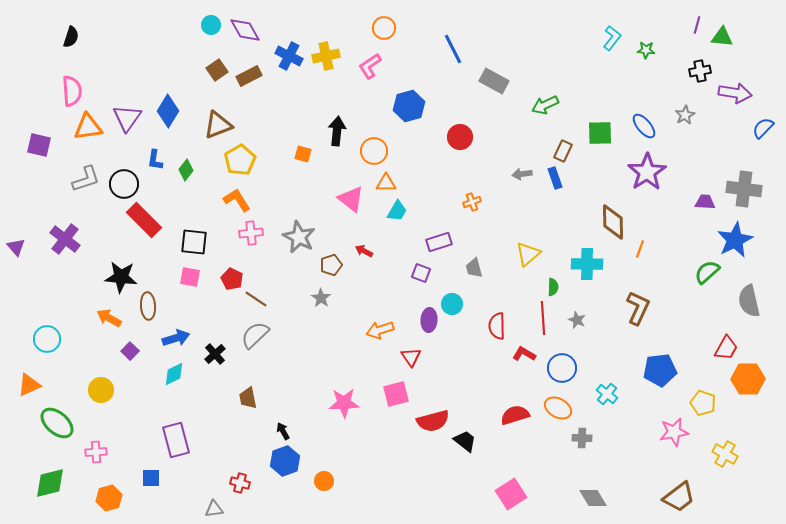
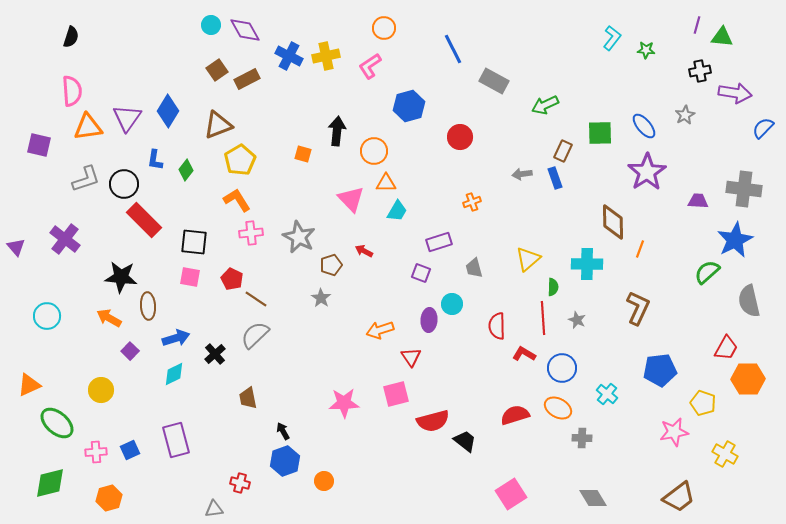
brown rectangle at (249, 76): moved 2 px left, 3 px down
pink triangle at (351, 199): rotated 8 degrees clockwise
purple trapezoid at (705, 202): moved 7 px left, 1 px up
yellow triangle at (528, 254): moved 5 px down
cyan circle at (47, 339): moved 23 px up
blue square at (151, 478): moved 21 px left, 28 px up; rotated 24 degrees counterclockwise
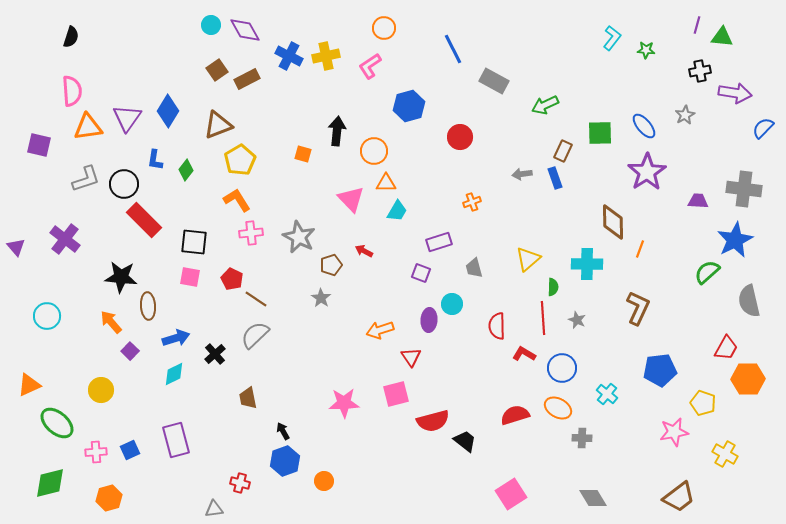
orange arrow at (109, 318): moved 2 px right, 4 px down; rotated 20 degrees clockwise
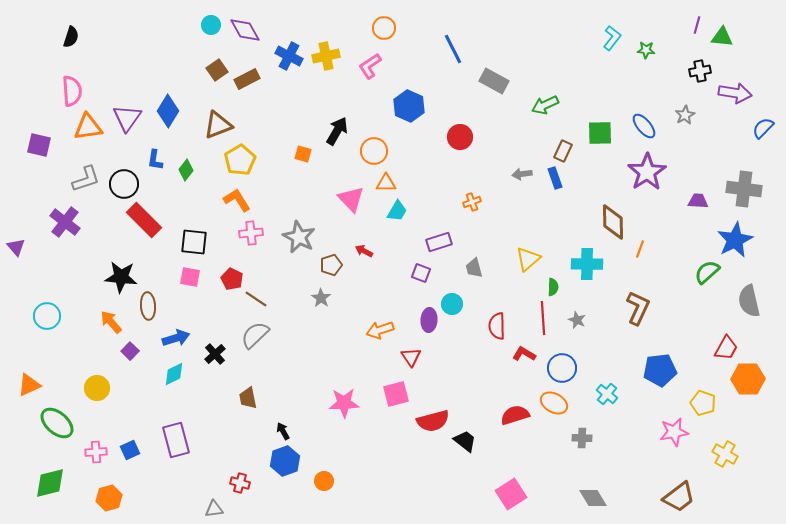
blue hexagon at (409, 106): rotated 20 degrees counterclockwise
black arrow at (337, 131): rotated 24 degrees clockwise
purple cross at (65, 239): moved 17 px up
yellow circle at (101, 390): moved 4 px left, 2 px up
orange ellipse at (558, 408): moved 4 px left, 5 px up
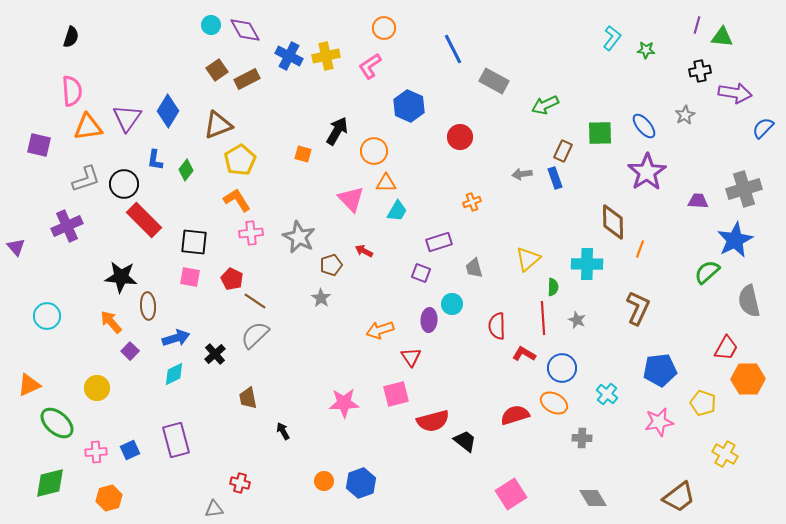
gray cross at (744, 189): rotated 24 degrees counterclockwise
purple cross at (65, 222): moved 2 px right, 4 px down; rotated 28 degrees clockwise
brown line at (256, 299): moved 1 px left, 2 px down
pink star at (674, 432): moved 15 px left, 10 px up
blue hexagon at (285, 461): moved 76 px right, 22 px down
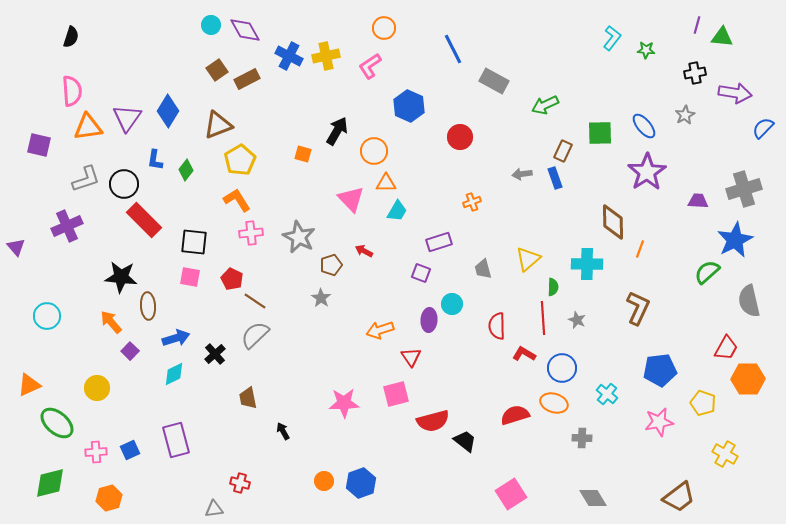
black cross at (700, 71): moved 5 px left, 2 px down
gray trapezoid at (474, 268): moved 9 px right, 1 px down
orange ellipse at (554, 403): rotated 12 degrees counterclockwise
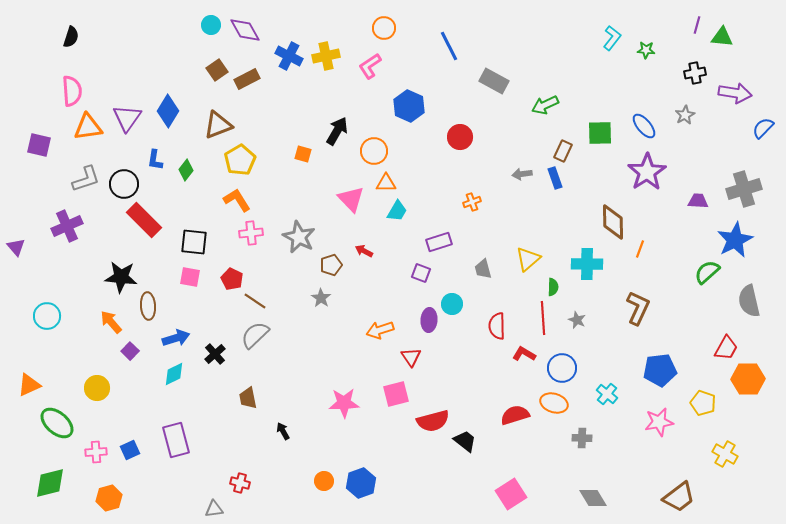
blue line at (453, 49): moved 4 px left, 3 px up
